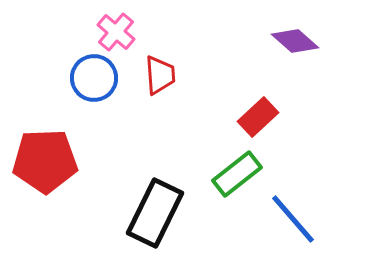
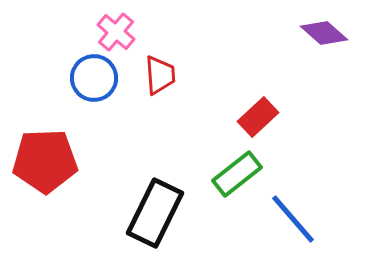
purple diamond: moved 29 px right, 8 px up
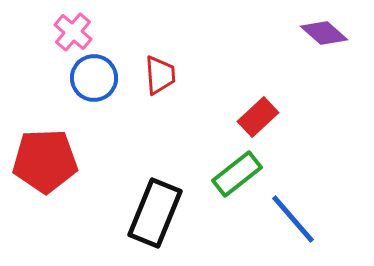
pink cross: moved 43 px left
black rectangle: rotated 4 degrees counterclockwise
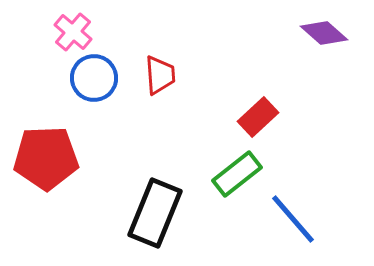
red pentagon: moved 1 px right, 3 px up
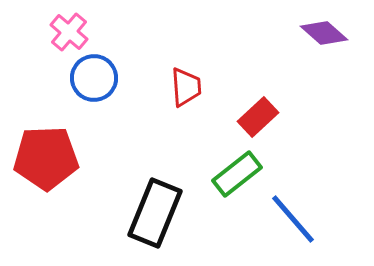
pink cross: moved 4 px left
red trapezoid: moved 26 px right, 12 px down
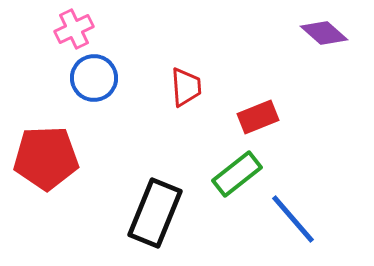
pink cross: moved 5 px right, 3 px up; rotated 24 degrees clockwise
red rectangle: rotated 21 degrees clockwise
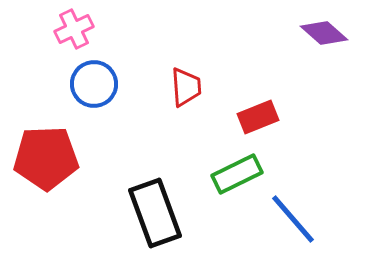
blue circle: moved 6 px down
green rectangle: rotated 12 degrees clockwise
black rectangle: rotated 42 degrees counterclockwise
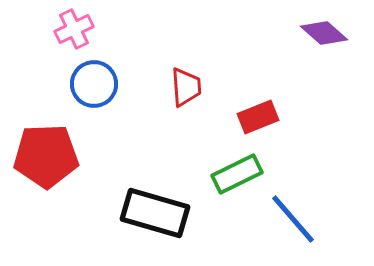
red pentagon: moved 2 px up
black rectangle: rotated 54 degrees counterclockwise
